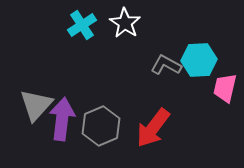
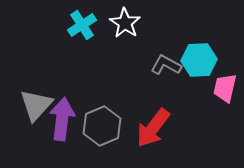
gray hexagon: moved 1 px right
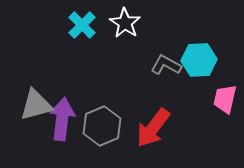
cyan cross: rotated 12 degrees counterclockwise
pink trapezoid: moved 11 px down
gray triangle: rotated 33 degrees clockwise
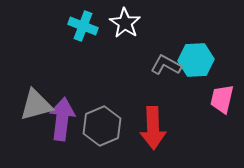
cyan cross: moved 1 px right, 1 px down; rotated 24 degrees counterclockwise
cyan hexagon: moved 3 px left
pink trapezoid: moved 3 px left
red arrow: rotated 39 degrees counterclockwise
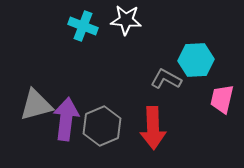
white star: moved 1 px right, 3 px up; rotated 28 degrees counterclockwise
gray L-shape: moved 14 px down
purple arrow: moved 4 px right
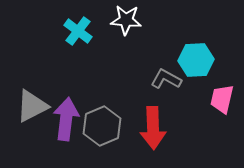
cyan cross: moved 5 px left, 5 px down; rotated 16 degrees clockwise
gray triangle: moved 4 px left, 1 px down; rotated 12 degrees counterclockwise
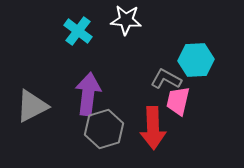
pink trapezoid: moved 44 px left, 2 px down
purple arrow: moved 22 px right, 25 px up
gray hexagon: moved 2 px right, 3 px down; rotated 6 degrees clockwise
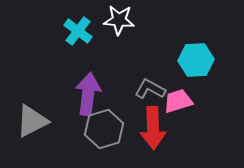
white star: moved 7 px left
gray L-shape: moved 16 px left, 10 px down
pink trapezoid: rotated 60 degrees clockwise
gray triangle: moved 15 px down
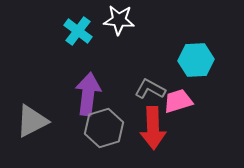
gray hexagon: moved 1 px up
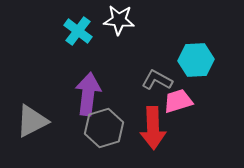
gray L-shape: moved 7 px right, 9 px up
